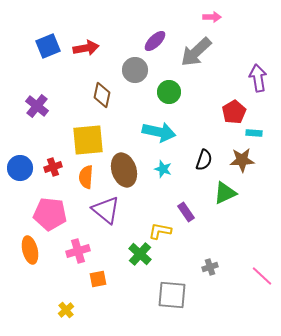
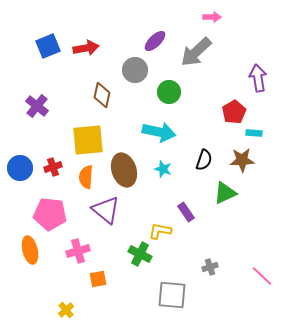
green cross: rotated 15 degrees counterclockwise
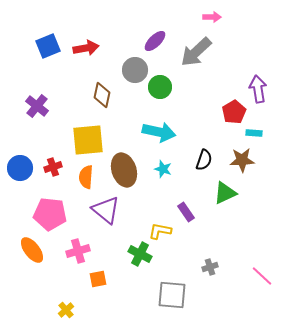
purple arrow: moved 11 px down
green circle: moved 9 px left, 5 px up
orange ellipse: moved 2 px right; rotated 24 degrees counterclockwise
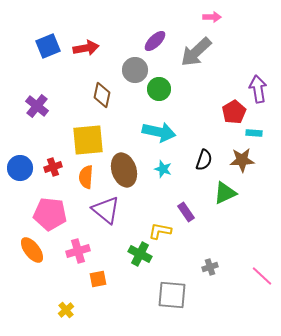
green circle: moved 1 px left, 2 px down
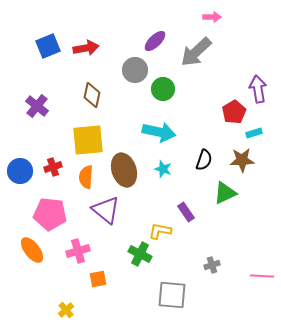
green circle: moved 4 px right
brown diamond: moved 10 px left
cyan rectangle: rotated 21 degrees counterclockwise
blue circle: moved 3 px down
gray cross: moved 2 px right, 2 px up
pink line: rotated 40 degrees counterclockwise
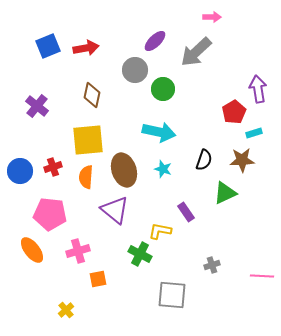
purple triangle: moved 9 px right
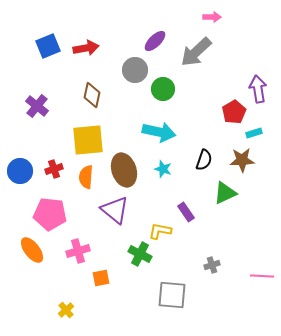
red cross: moved 1 px right, 2 px down
orange square: moved 3 px right, 1 px up
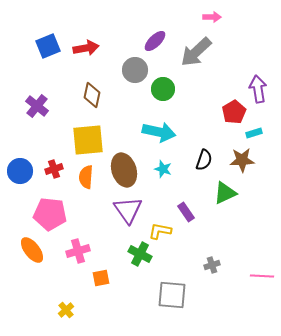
purple triangle: moved 13 px right; rotated 16 degrees clockwise
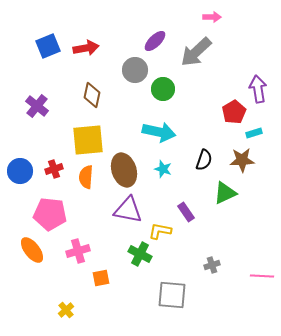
purple triangle: rotated 44 degrees counterclockwise
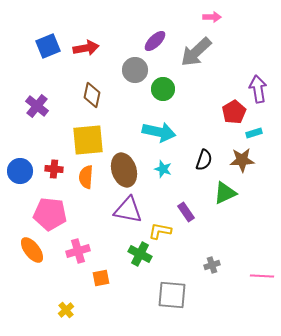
red cross: rotated 24 degrees clockwise
